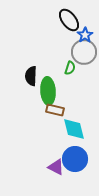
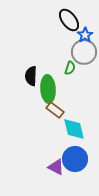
green ellipse: moved 2 px up
brown rectangle: rotated 24 degrees clockwise
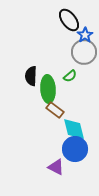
green semicircle: moved 8 px down; rotated 32 degrees clockwise
blue circle: moved 10 px up
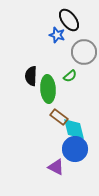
blue star: moved 28 px left; rotated 21 degrees counterclockwise
brown rectangle: moved 4 px right, 7 px down
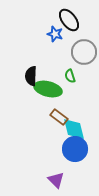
blue star: moved 2 px left, 1 px up
green semicircle: rotated 112 degrees clockwise
green ellipse: rotated 72 degrees counterclockwise
purple triangle: moved 13 px down; rotated 18 degrees clockwise
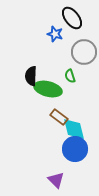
black ellipse: moved 3 px right, 2 px up
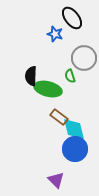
gray circle: moved 6 px down
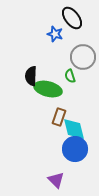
gray circle: moved 1 px left, 1 px up
brown rectangle: rotated 72 degrees clockwise
